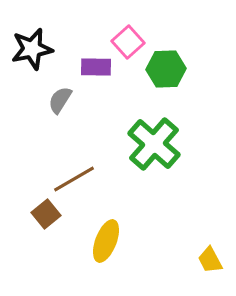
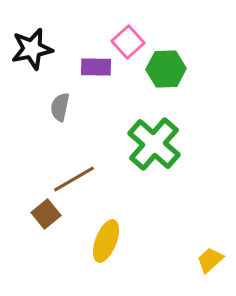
gray semicircle: moved 7 px down; rotated 20 degrees counterclockwise
yellow trapezoid: rotated 76 degrees clockwise
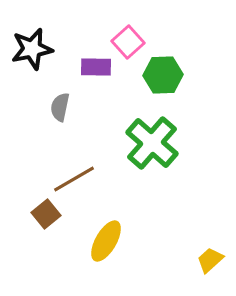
green hexagon: moved 3 px left, 6 px down
green cross: moved 2 px left, 1 px up
yellow ellipse: rotated 9 degrees clockwise
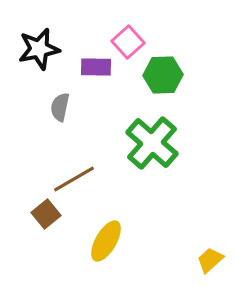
black star: moved 7 px right
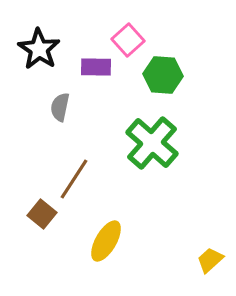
pink square: moved 2 px up
black star: rotated 27 degrees counterclockwise
green hexagon: rotated 6 degrees clockwise
brown line: rotated 27 degrees counterclockwise
brown square: moved 4 px left; rotated 12 degrees counterclockwise
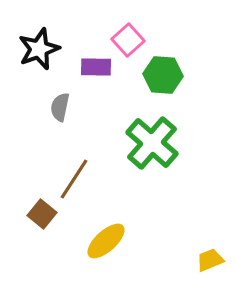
black star: rotated 18 degrees clockwise
yellow ellipse: rotated 18 degrees clockwise
yellow trapezoid: rotated 20 degrees clockwise
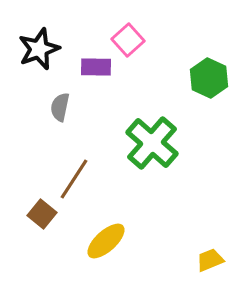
green hexagon: moved 46 px right, 3 px down; rotated 21 degrees clockwise
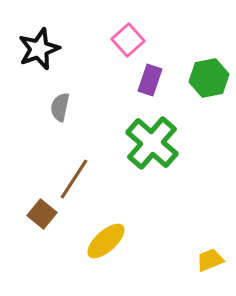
purple rectangle: moved 54 px right, 13 px down; rotated 72 degrees counterclockwise
green hexagon: rotated 24 degrees clockwise
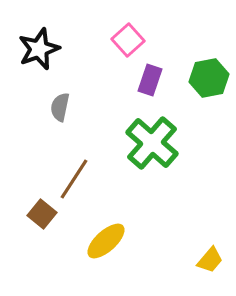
yellow trapezoid: rotated 152 degrees clockwise
